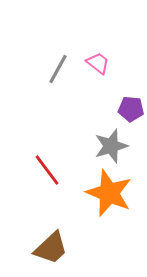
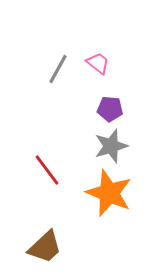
purple pentagon: moved 21 px left
brown trapezoid: moved 6 px left, 1 px up
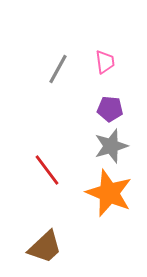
pink trapezoid: moved 7 px right, 1 px up; rotated 45 degrees clockwise
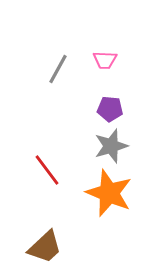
pink trapezoid: moved 2 px up; rotated 100 degrees clockwise
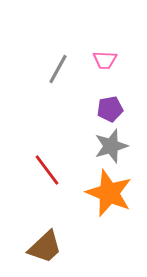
purple pentagon: rotated 15 degrees counterclockwise
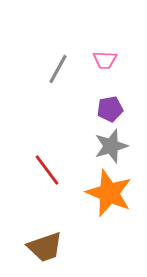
brown trapezoid: rotated 24 degrees clockwise
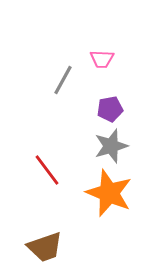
pink trapezoid: moved 3 px left, 1 px up
gray line: moved 5 px right, 11 px down
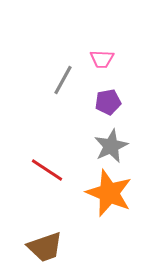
purple pentagon: moved 2 px left, 7 px up
gray star: rotated 8 degrees counterclockwise
red line: rotated 20 degrees counterclockwise
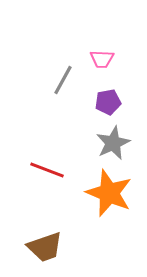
gray star: moved 2 px right, 3 px up
red line: rotated 12 degrees counterclockwise
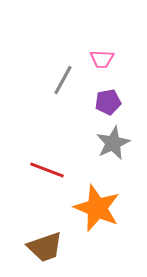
orange star: moved 12 px left, 15 px down
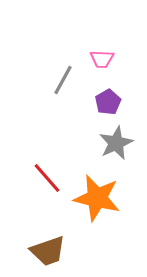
purple pentagon: rotated 20 degrees counterclockwise
gray star: moved 3 px right
red line: moved 8 px down; rotated 28 degrees clockwise
orange star: moved 10 px up; rotated 9 degrees counterclockwise
brown trapezoid: moved 3 px right, 4 px down
